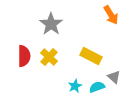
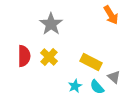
yellow rectangle: moved 6 px down
cyan semicircle: rotated 112 degrees counterclockwise
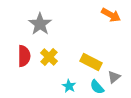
orange arrow: rotated 30 degrees counterclockwise
gray star: moved 11 px left
gray triangle: rotated 40 degrees clockwise
cyan star: moved 6 px left; rotated 16 degrees counterclockwise
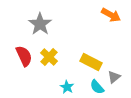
red semicircle: rotated 25 degrees counterclockwise
cyan star: moved 2 px left, 1 px down
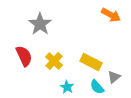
yellow cross: moved 5 px right, 4 px down
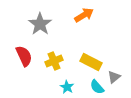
orange arrow: moved 27 px left; rotated 60 degrees counterclockwise
yellow cross: rotated 24 degrees clockwise
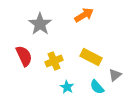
yellow rectangle: moved 5 px up
gray triangle: moved 1 px right, 2 px up
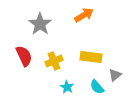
yellow rectangle: rotated 20 degrees counterclockwise
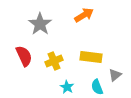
cyan semicircle: rotated 21 degrees clockwise
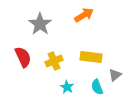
red semicircle: moved 1 px left, 1 px down
